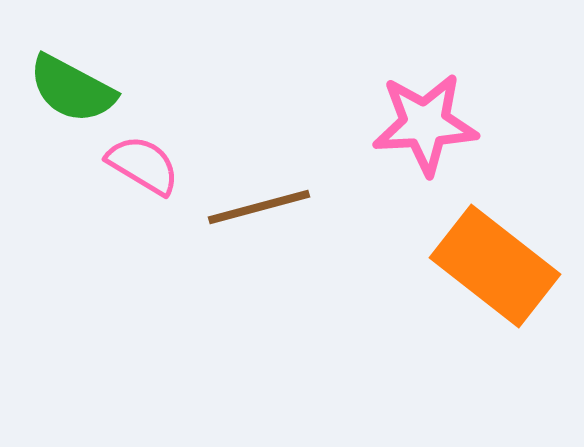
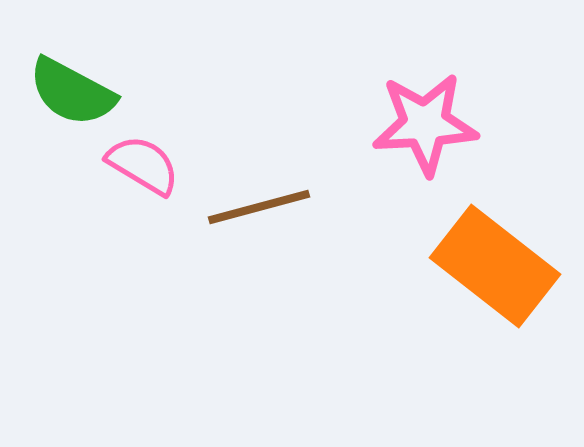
green semicircle: moved 3 px down
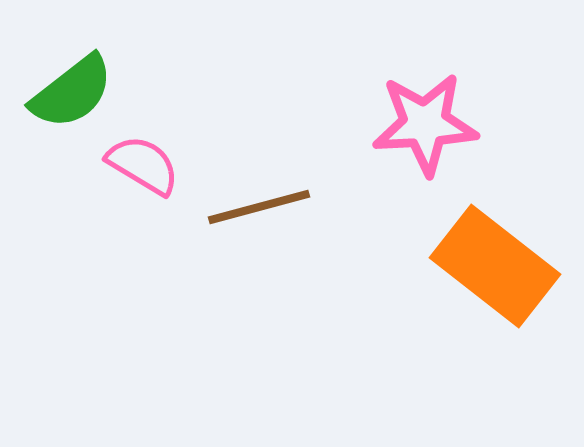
green semicircle: rotated 66 degrees counterclockwise
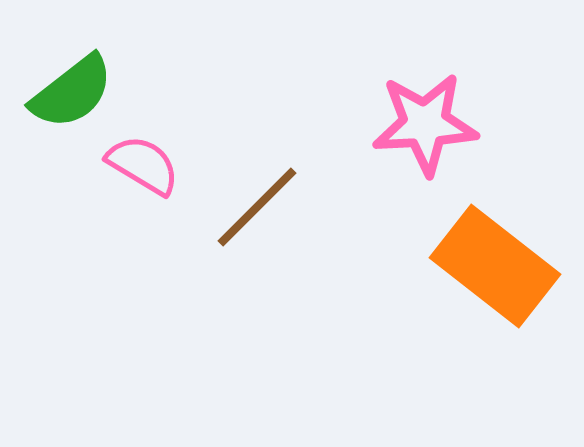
brown line: moved 2 px left; rotated 30 degrees counterclockwise
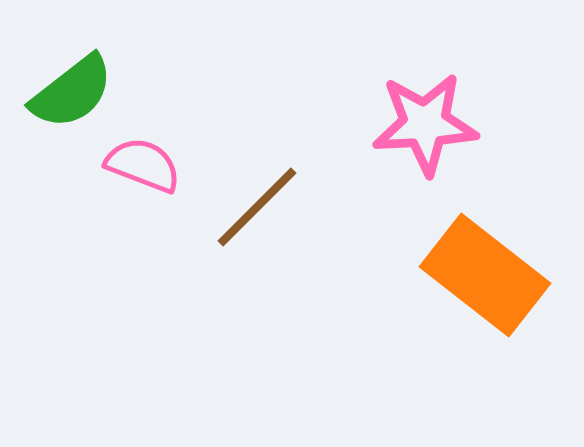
pink semicircle: rotated 10 degrees counterclockwise
orange rectangle: moved 10 px left, 9 px down
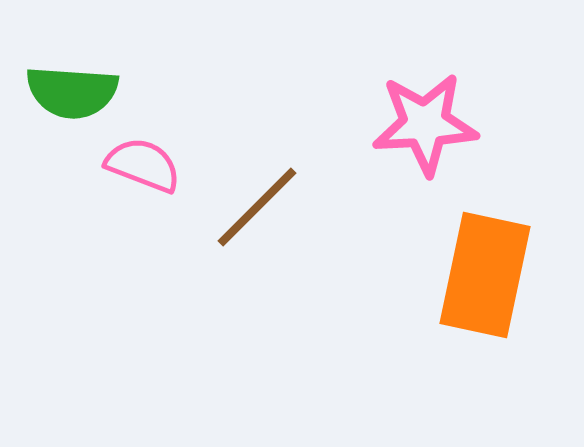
green semicircle: rotated 42 degrees clockwise
orange rectangle: rotated 64 degrees clockwise
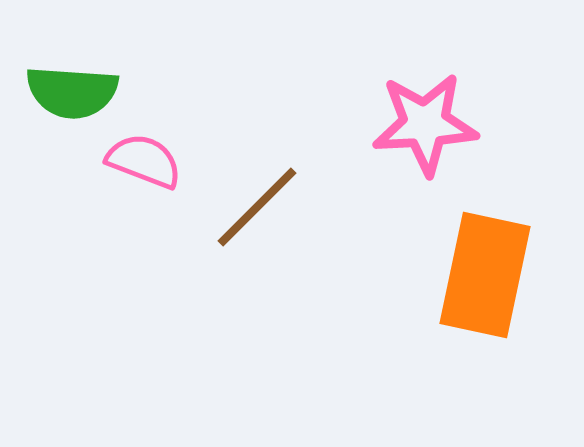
pink semicircle: moved 1 px right, 4 px up
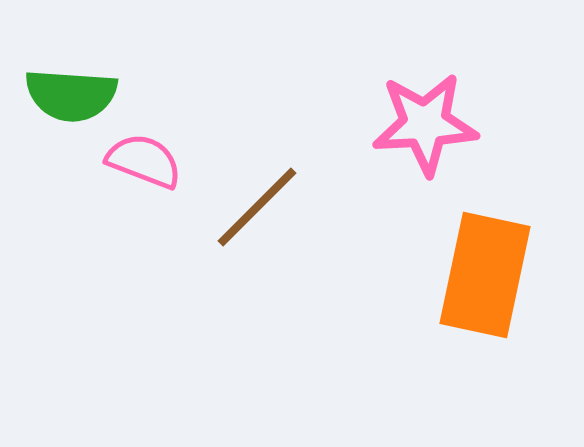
green semicircle: moved 1 px left, 3 px down
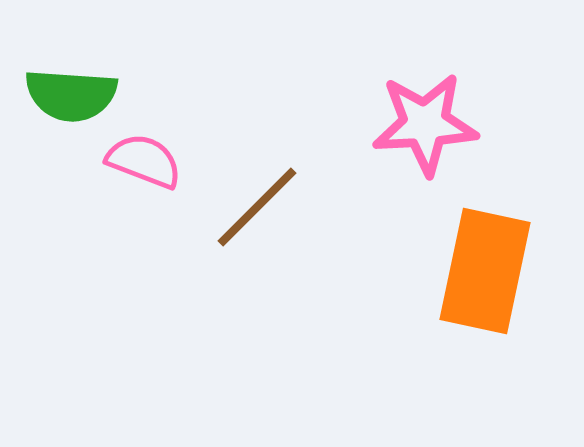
orange rectangle: moved 4 px up
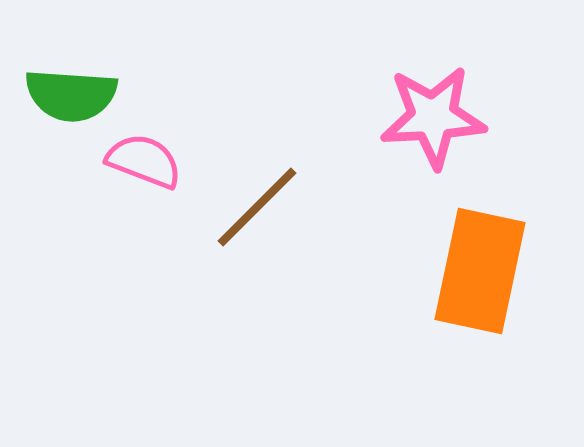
pink star: moved 8 px right, 7 px up
orange rectangle: moved 5 px left
